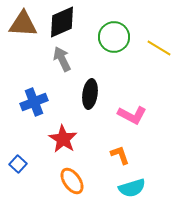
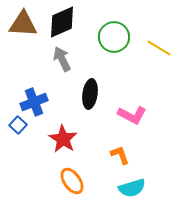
blue square: moved 39 px up
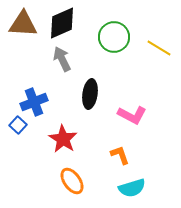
black diamond: moved 1 px down
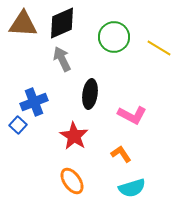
red star: moved 11 px right, 3 px up
orange L-shape: moved 1 px right, 1 px up; rotated 15 degrees counterclockwise
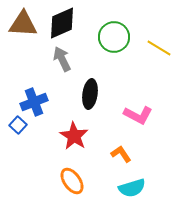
pink L-shape: moved 6 px right
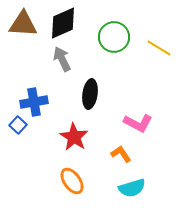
black diamond: moved 1 px right
blue cross: rotated 12 degrees clockwise
pink L-shape: moved 8 px down
red star: moved 1 px down
